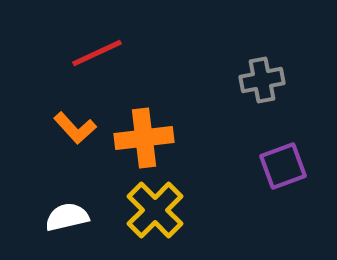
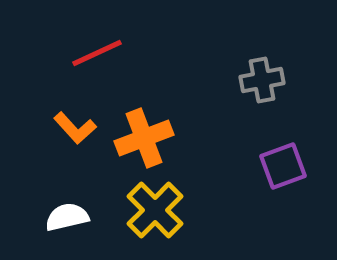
orange cross: rotated 14 degrees counterclockwise
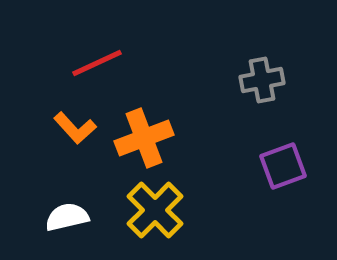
red line: moved 10 px down
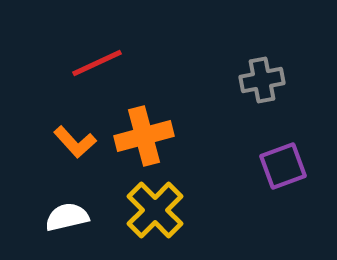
orange L-shape: moved 14 px down
orange cross: moved 2 px up; rotated 6 degrees clockwise
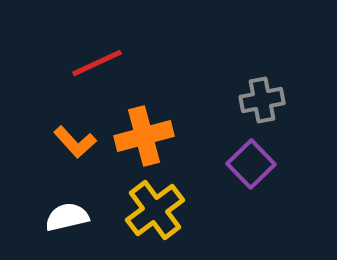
gray cross: moved 20 px down
purple square: moved 32 px left, 2 px up; rotated 24 degrees counterclockwise
yellow cross: rotated 8 degrees clockwise
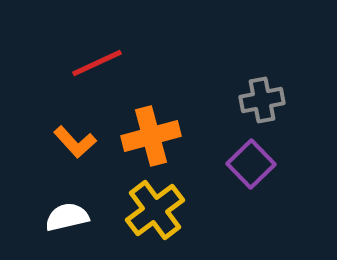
orange cross: moved 7 px right
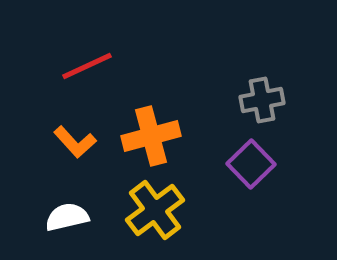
red line: moved 10 px left, 3 px down
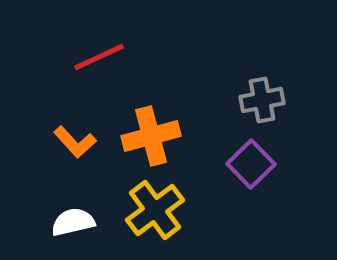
red line: moved 12 px right, 9 px up
white semicircle: moved 6 px right, 5 px down
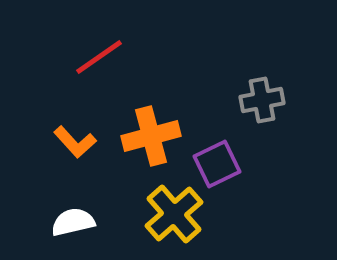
red line: rotated 10 degrees counterclockwise
purple square: moved 34 px left; rotated 18 degrees clockwise
yellow cross: moved 19 px right, 4 px down; rotated 4 degrees counterclockwise
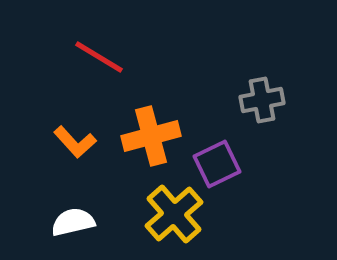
red line: rotated 66 degrees clockwise
